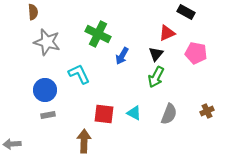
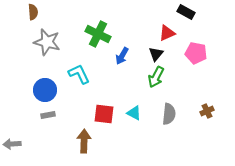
gray semicircle: rotated 15 degrees counterclockwise
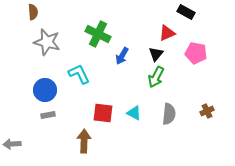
red square: moved 1 px left, 1 px up
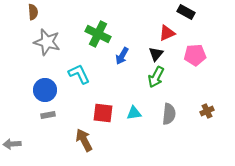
pink pentagon: moved 1 px left, 2 px down; rotated 15 degrees counterclockwise
cyan triangle: rotated 35 degrees counterclockwise
brown arrow: moved 1 px up; rotated 30 degrees counterclockwise
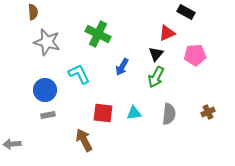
blue arrow: moved 11 px down
brown cross: moved 1 px right, 1 px down
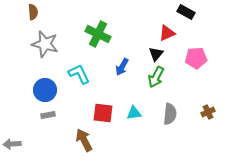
gray star: moved 2 px left, 2 px down
pink pentagon: moved 1 px right, 3 px down
gray semicircle: moved 1 px right
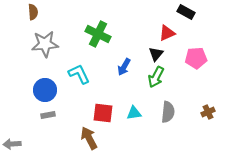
gray star: rotated 20 degrees counterclockwise
blue arrow: moved 2 px right
gray semicircle: moved 2 px left, 2 px up
brown arrow: moved 5 px right, 2 px up
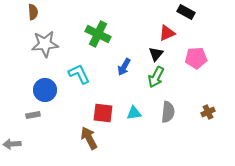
gray rectangle: moved 15 px left
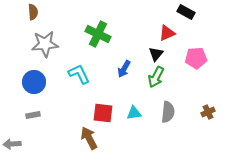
blue arrow: moved 2 px down
blue circle: moved 11 px left, 8 px up
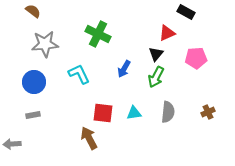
brown semicircle: moved 1 px up; rotated 49 degrees counterclockwise
